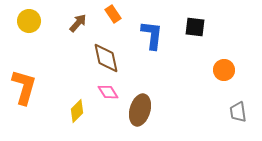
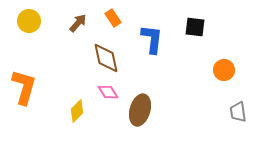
orange rectangle: moved 4 px down
blue L-shape: moved 4 px down
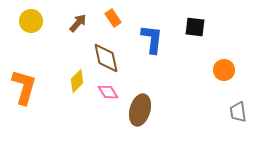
yellow circle: moved 2 px right
yellow diamond: moved 30 px up
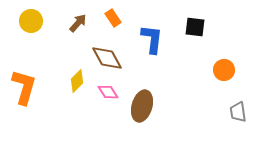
brown diamond: moved 1 px right; rotated 16 degrees counterclockwise
brown ellipse: moved 2 px right, 4 px up
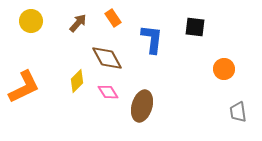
orange circle: moved 1 px up
orange L-shape: rotated 48 degrees clockwise
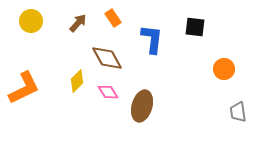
orange L-shape: moved 1 px down
